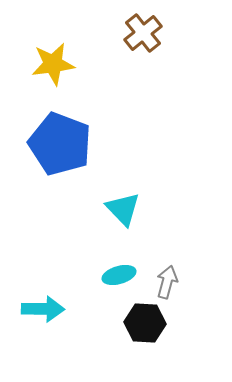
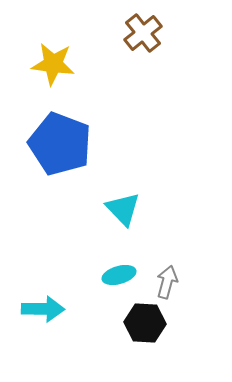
yellow star: rotated 15 degrees clockwise
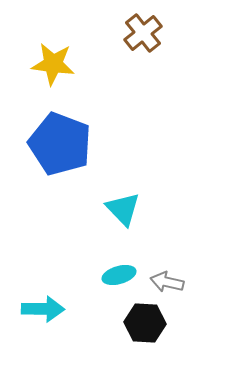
gray arrow: rotated 92 degrees counterclockwise
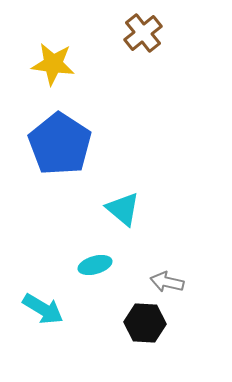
blue pentagon: rotated 12 degrees clockwise
cyan triangle: rotated 6 degrees counterclockwise
cyan ellipse: moved 24 px left, 10 px up
cyan arrow: rotated 30 degrees clockwise
